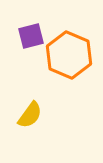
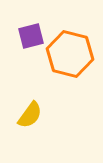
orange hexagon: moved 1 px right, 1 px up; rotated 9 degrees counterclockwise
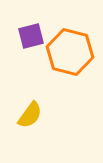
orange hexagon: moved 2 px up
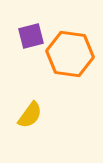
orange hexagon: moved 2 px down; rotated 6 degrees counterclockwise
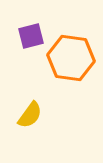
orange hexagon: moved 1 px right, 4 px down
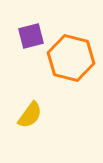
orange hexagon: rotated 6 degrees clockwise
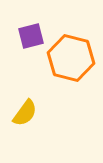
yellow semicircle: moved 5 px left, 2 px up
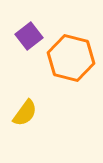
purple square: moved 2 px left; rotated 24 degrees counterclockwise
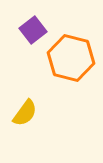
purple square: moved 4 px right, 6 px up
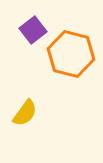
orange hexagon: moved 4 px up
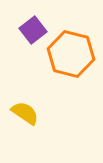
yellow semicircle: rotated 92 degrees counterclockwise
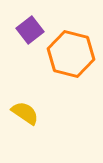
purple square: moved 3 px left
